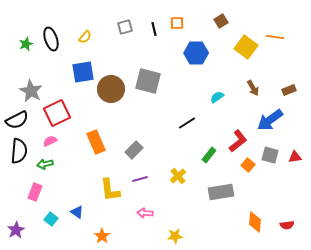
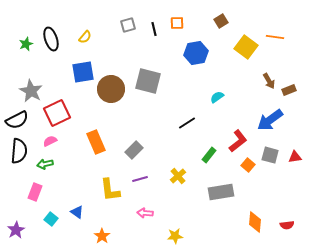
gray square at (125, 27): moved 3 px right, 2 px up
blue hexagon at (196, 53): rotated 10 degrees counterclockwise
brown arrow at (253, 88): moved 16 px right, 7 px up
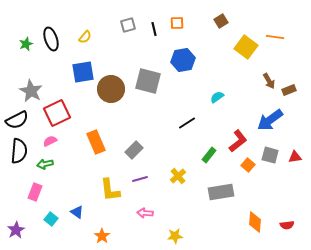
blue hexagon at (196, 53): moved 13 px left, 7 px down
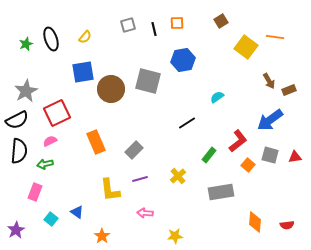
gray star at (31, 91): moved 5 px left; rotated 15 degrees clockwise
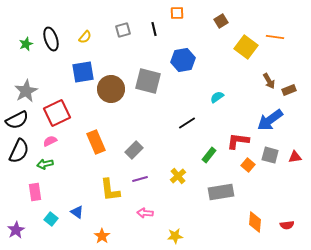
orange square at (177, 23): moved 10 px up
gray square at (128, 25): moved 5 px left, 5 px down
red L-shape at (238, 141): rotated 135 degrees counterclockwise
black semicircle at (19, 151): rotated 20 degrees clockwise
pink rectangle at (35, 192): rotated 30 degrees counterclockwise
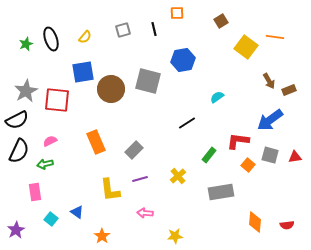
red square at (57, 113): moved 13 px up; rotated 32 degrees clockwise
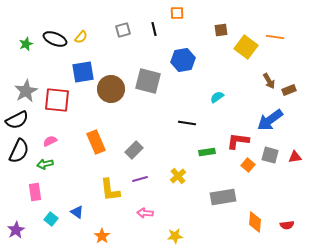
brown square at (221, 21): moved 9 px down; rotated 24 degrees clockwise
yellow semicircle at (85, 37): moved 4 px left
black ellipse at (51, 39): moved 4 px right; rotated 50 degrees counterclockwise
black line at (187, 123): rotated 42 degrees clockwise
green rectangle at (209, 155): moved 2 px left, 3 px up; rotated 42 degrees clockwise
gray rectangle at (221, 192): moved 2 px right, 5 px down
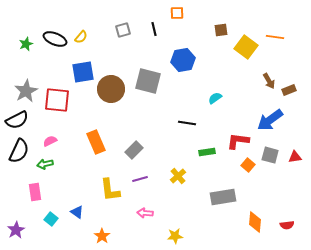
cyan semicircle at (217, 97): moved 2 px left, 1 px down
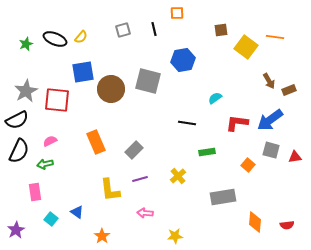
red L-shape at (238, 141): moved 1 px left, 18 px up
gray square at (270, 155): moved 1 px right, 5 px up
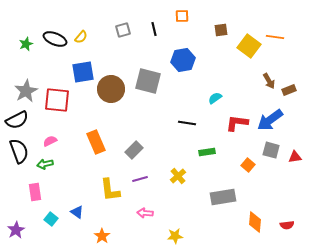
orange square at (177, 13): moved 5 px right, 3 px down
yellow square at (246, 47): moved 3 px right, 1 px up
black semicircle at (19, 151): rotated 45 degrees counterclockwise
